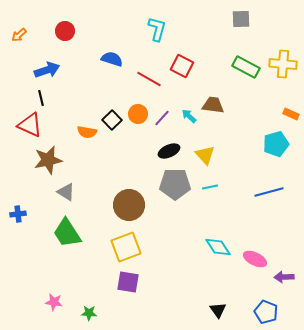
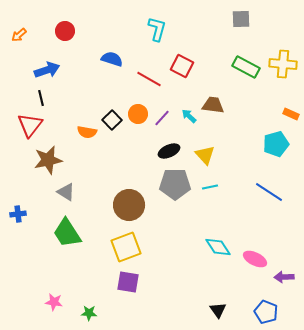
red triangle: rotated 44 degrees clockwise
blue line: rotated 48 degrees clockwise
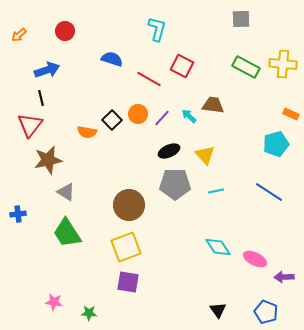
cyan line: moved 6 px right, 4 px down
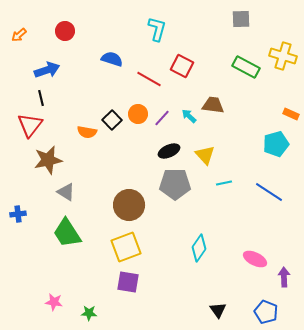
yellow cross: moved 8 px up; rotated 12 degrees clockwise
cyan line: moved 8 px right, 8 px up
cyan diamond: moved 19 px left, 1 px down; rotated 68 degrees clockwise
purple arrow: rotated 90 degrees clockwise
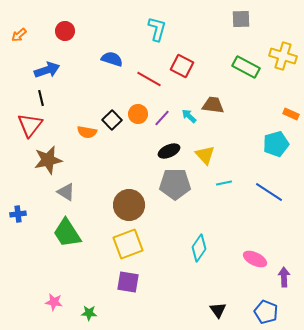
yellow square: moved 2 px right, 3 px up
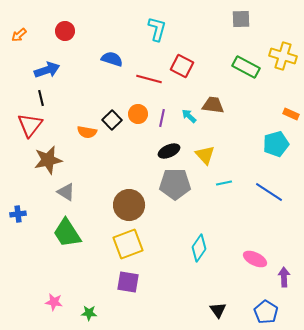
red line: rotated 15 degrees counterclockwise
purple line: rotated 30 degrees counterclockwise
blue pentagon: rotated 10 degrees clockwise
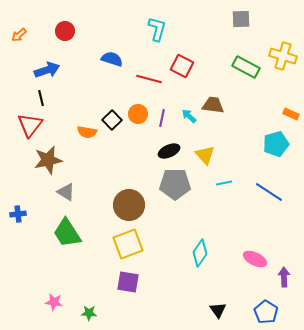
cyan diamond: moved 1 px right, 5 px down
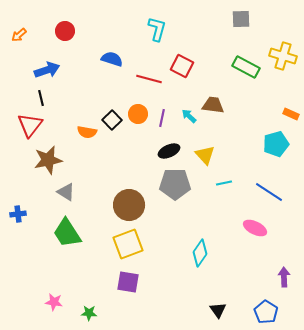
pink ellipse: moved 31 px up
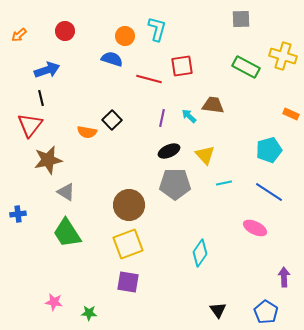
red square: rotated 35 degrees counterclockwise
orange circle: moved 13 px left, 78 px up
cyan pentagon: moved 7 px left, 6 px down
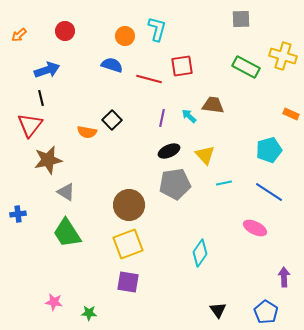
blue semicircle: moved 6 px down
gray pentagon: rotated 8 degrees counterclockwise
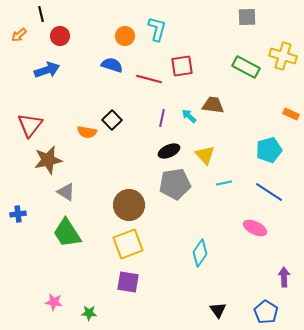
gray square: moved 6 px right, 2 px up
red circle: moved 5 px left, 5 px down
black line: moved 84 px up
